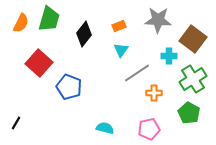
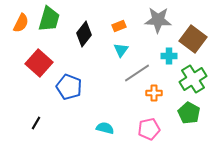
black line: moved 20 px right
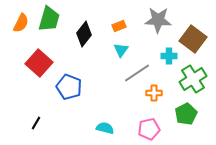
green pentagon: moved 3 px left, 1 px down; rotated 15 degrees clockwise
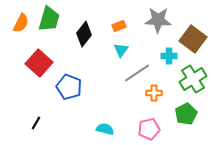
cyan semicircle: moved 1 px down
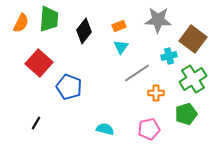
green trapezoid: rotated 12 degrees counterclockwise
black diamond: moved 3 px up
cyan triangle: moved 3 px up
cyan cross: rotated 14 degrees counterclockwise
orange cross: moved 2 px right
green pentagon: rotated 10 degrees clockwise
